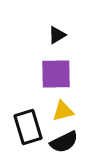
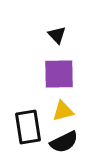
black triangle: rotated 42 degrees counterclockwise
purple square: moved 3 px right
black rectangle: rotated 8 degrees clockwise
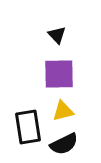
black semicircle: moved 2 px down
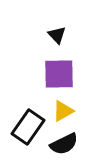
yellow triangle: rotated 15 degrees counterclockwise
black rectangle: rotated 44 degrees clockwise
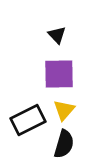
yellow triangle: moved 1 px right, 1 px up; rotated 20 degrees counterclockwise
black rectangle: moved 7 px up; rotated 28 degrees clockwise
black semicircle: rotated 48 degrees counterclockwise
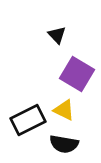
purple square: moved 18 px right; rotated 32 degrees clockwise
yellow triangle: rotated 45 degrees counterclockwise
black semicircle: rotated 84 degrees clockwise
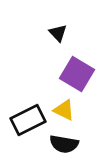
black triangle: moved 1 px right, 2 px up
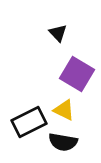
black rectangle: moved 1 px right, 2 px down
black semicircle: moved 1 px left, 2 px up
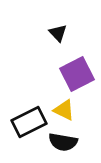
purple square: rotated 32 degrees clockwise
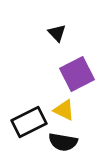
black triangle: moved 1 px left
